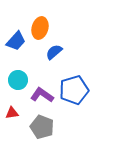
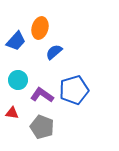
red triangle: rotated 16 degrees clockwise
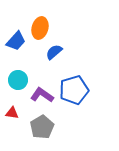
gray pentagon: rotated 20 degrees clockwise
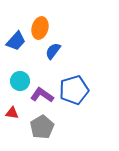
blue semicircle: moved 1 px left, 1 px up; rotated 12 degrees counterclockwise
cyan circle: moved 2 px right, 1 px down
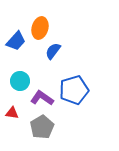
purple L-shape: moved 3 px down
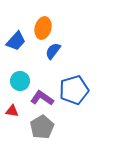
orange ellipse: moved 3 px right
red triangle: moved 2 px up
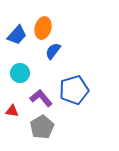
blue trapezoid: moved 1 px right, 6 px up
cyan circle: moved 8 px up
purple L-shape: moved 1 px left; rotated 15 degrees clockwise
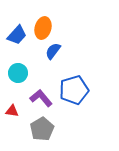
cyan circle: moved 2 px left
gray pentagon: moved 2 px down
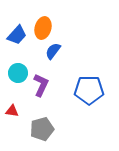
blue pentagon: moved 15 px right; rotated 16 degrees clockwise
purple L-shape: moved 13 px up; rotated 65 degrees clockwise
gray pentagon: rotated 15 degrees clockwise
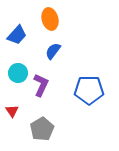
orange ellipse: moved 7 px right, 9 px up; rotated 30 degrees counterclockwise
red triangle: rotated 48 degrees clockwise
gray pentagon: rotated 15 degrees counterclockwise
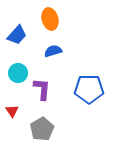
blue semicircle: rotated 36 degrees clockwise
purple L-shape: moved 1 px right, 4 px down; rotated 20 degrees counterclockwise
blue pentagon: moved 1 px up
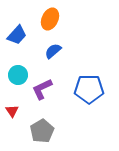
orange ellipse: rotated 40 degrees clockwise
blue semicircle: rotated 24 degrees counterclockwise
cyan circle: moved 2 px down
purple L-shape: rotated 120 degrees counterclockwise
gray pentagon: moved 2 px down
